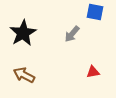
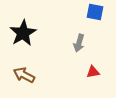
gray arrow: moved 7 px right, 9 px down; rotated 24 degrees counterclockwise
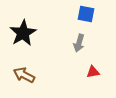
blue square: moved 9 px left, 2 px down
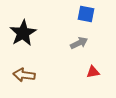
gray arrow: rotated 132 degrees counterclockwise
brown arrow: rotated 20 degrees counterclockwise
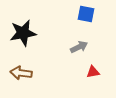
black star: rotated 20 degrees clockwise
gray arrow: moved 4 px down
brown arrow: moved 3 px left, 2 px up
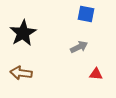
black star: rotated 20 degrees counterclockwise
red triangle: moved 3 px right, 2 px down; rotated 16 degrees clockwise
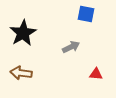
gray arrow: moved 8 px left
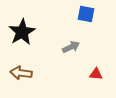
black star: moved 1 px left, 1 px up
